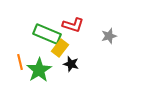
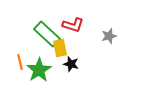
green rectangle: rotated 20 degrees clockwise
yellow rectangle: rotated 48 degrees counterclockwise
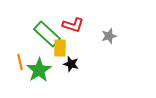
yellow rectangle: rotated 12 degrees clockwise
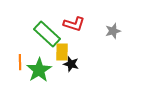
red L-shape: moved 1 px right, 1 px up
gray star: moved 4 px right, 5 px up
yellow rectangle: moved 2 px right, 4 px down
orange line: rotated 14 degrees clockwise
